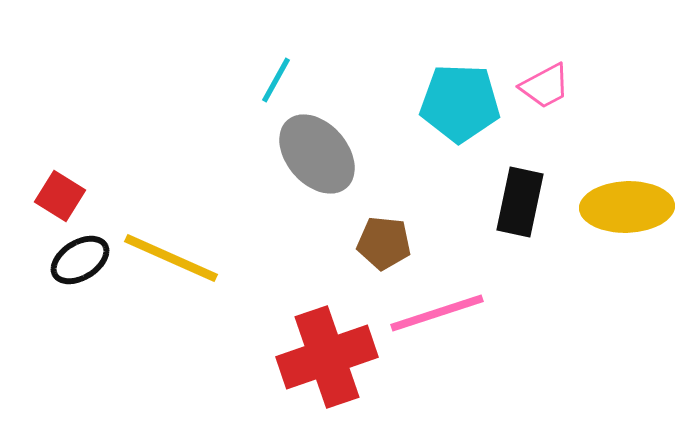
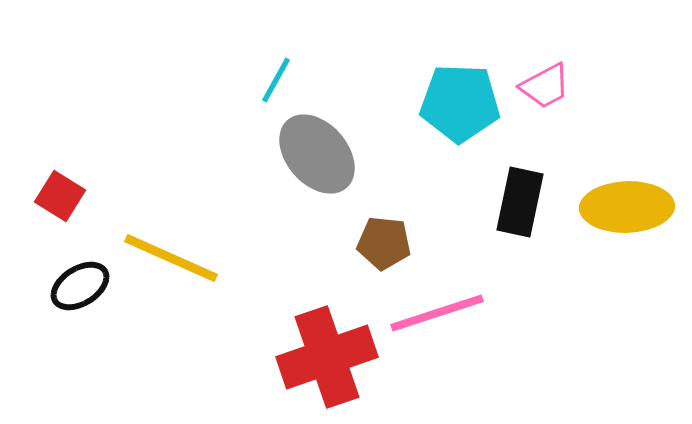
black ellipse: moved 26 px down
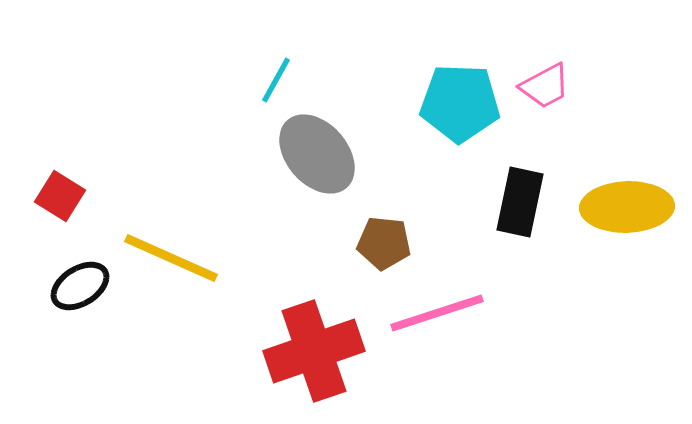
red cross: moved 13 px left, 6 px up
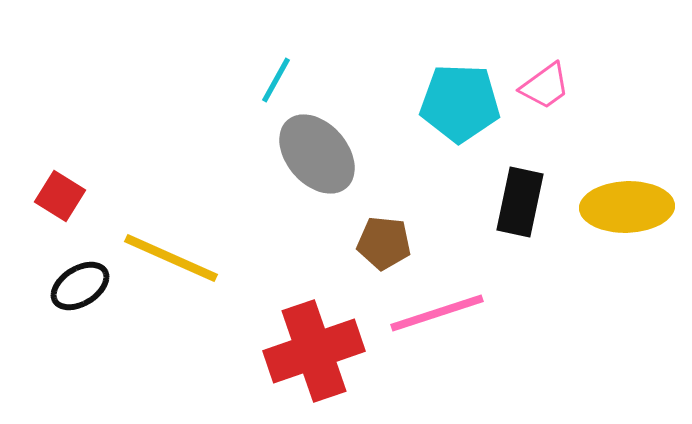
pink trapezoid: rotated 8 degrees counterclockwise
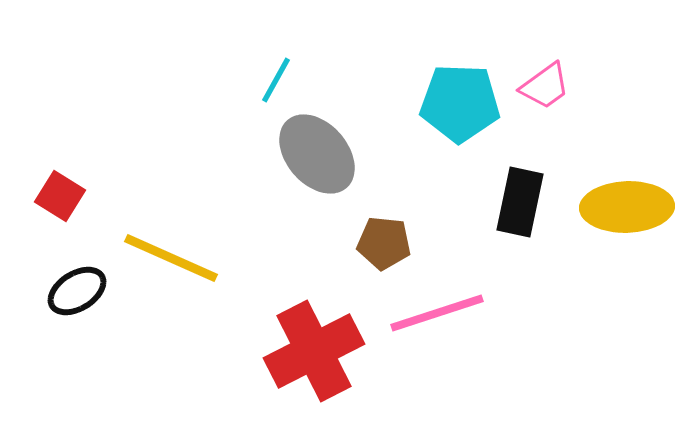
black ellipse: moved 3 px left, 5 px down
red cross: rotated 8 degrees counterclockwise
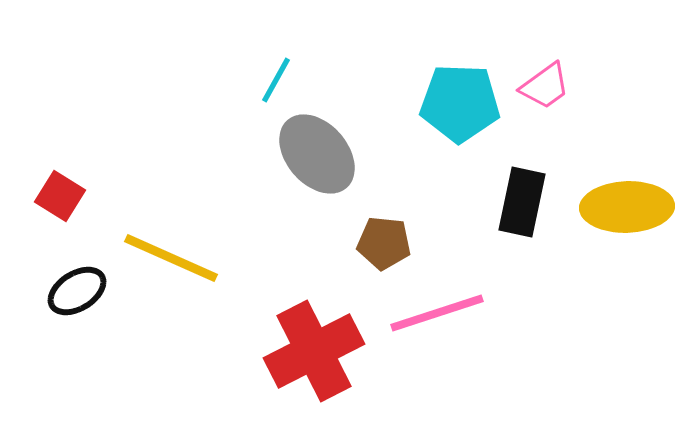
black rectangle: moved 2 px right
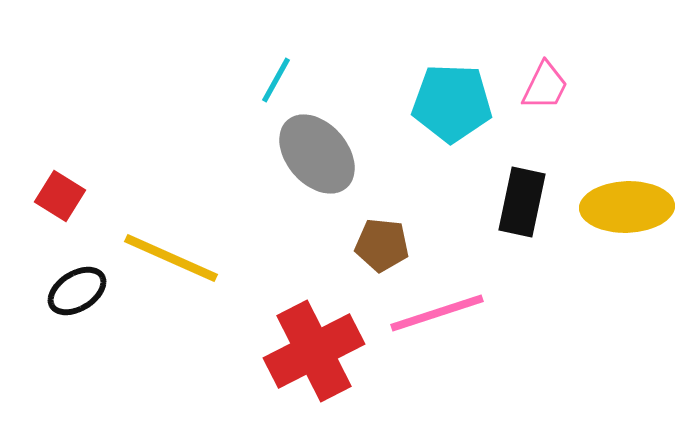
pink trapezoid: rotated 28 degrees counterclockwise
cyan pentagon: moved 8 px left
brown pentagon: moved 2 px left, 2 px down
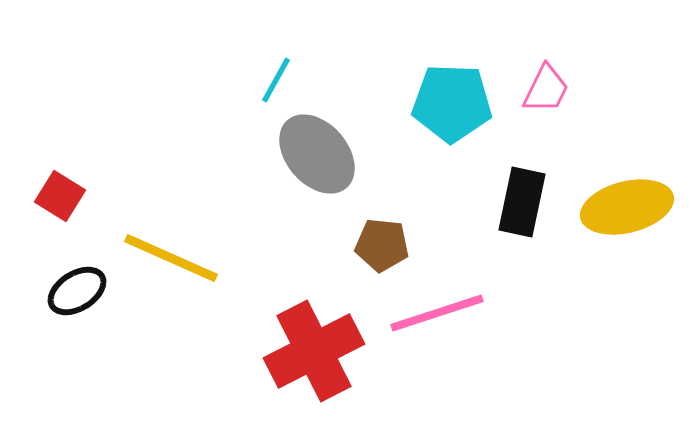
pink trapezoid: moved 1 px right, 3 px down
yellow ellipse: rotated 12 degrees counterclockwise
